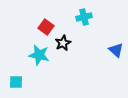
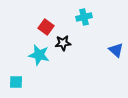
black star: rotated 21 degrees clockwise
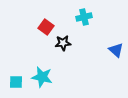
cyan star: moved 3 px right, 22 px down
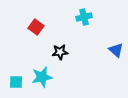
red square: moved 10 px left
black star: moved 3 px left, 9 px down
cyan star: rotated 25 degrees counterclockwise
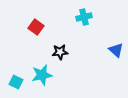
cyan star: moved 2 px up
cyan square: rotated 24 degrees clockwise
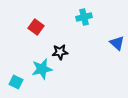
blue triangle: moved 1 px right, 7 px up
cyan star: moved 6 px up
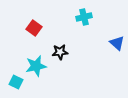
red square: moved 2 px left, 1 px down
cyan star: moved 6 px left, 3 px up
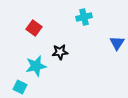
blue triangle: rotated 21 degrees clockwise
cyan square: moved 4 px right, 5 px down
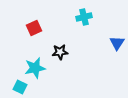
red square: rotated 28 degrees clockwise
cyan star: moved 1 px left, 2 px down
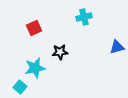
blue triangle: moved 4 px down; rotated 42 degrees clockwise
cyan square: rotated 16 degrees clockwise
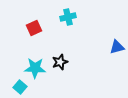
cyan cross: moved 16 px left
black star: moved 10 px down; rotated 14 degrees counterclockwise
cyan star: rotated 15 degrees clockwise
